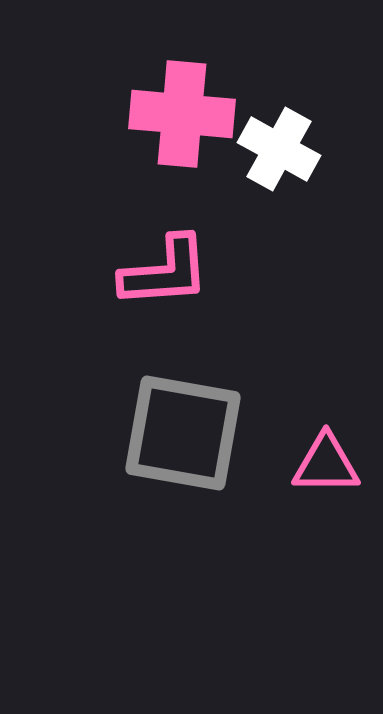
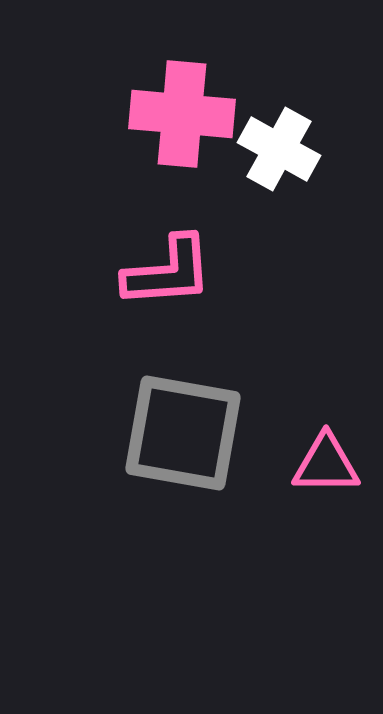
pink L-shape: moved 3 px right
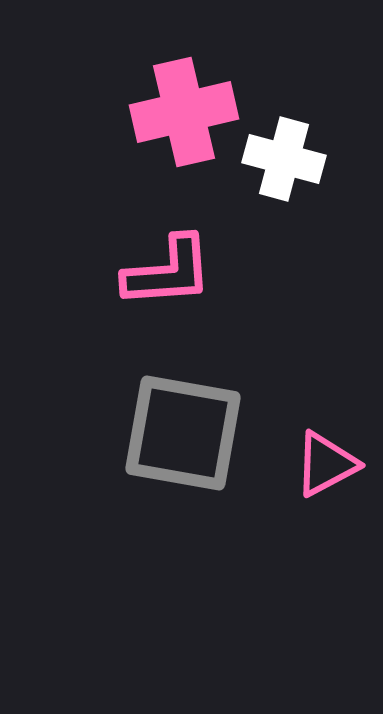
pink cross: moved 2 px right, 2 px up; rotated 18 degrees counterclockwise
white cross: moved 5 px right, 10 px down; rotated 14 degrees counterclockwise
pink triangle: rotated 28 degrees counterclockwise
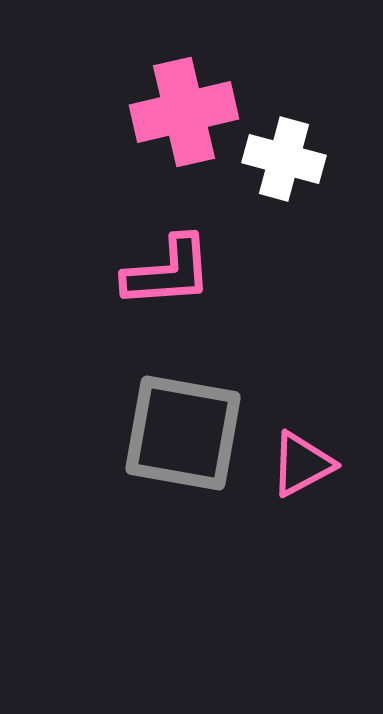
pink triangle: moved 24 px left
